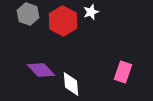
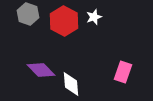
white star: moved 3 px right, 5 px down
red hexagon: moved 1 px right
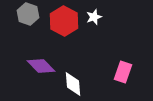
purple diamond: moved 4 px up
white diamond: moved 2 px right
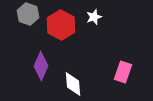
red hexagon: moved 3 px left, 4 px down
purple diamond: rotated 68 degrees clockwise
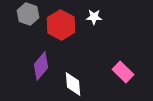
white star: rotated 21 degrees clockwise
purple diamond: rotated 16 degrees clockwise
pink rectangle: rotated 65 degrees counterclockwise
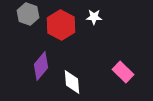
white diamond: moved 1 px left, 2 px up
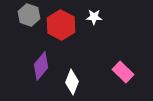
gray hexagon: moved 1 px right, 1 px down
white diamond: rotated 25 degrees clockwise
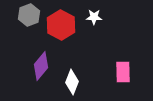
gray hexagon: rotated 20 degrees clockwise
pink rectangle: rotated 45 degrees clockwise
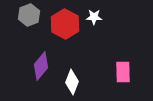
red hexagon: moved 4 px right, 1 px up
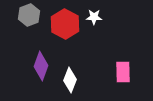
purple diamond: rotated 20 degrees counterclockwise
white diamond: moved 2 px left, 2 px up
